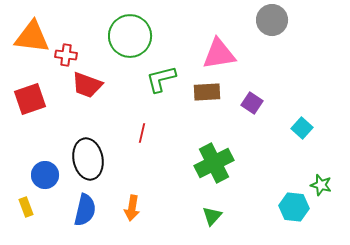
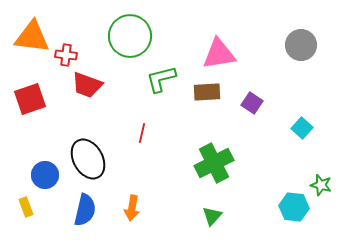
gray circle: moved 29 px right, 25 px down
black ellipse: rotated 18 degrees counterclockwise
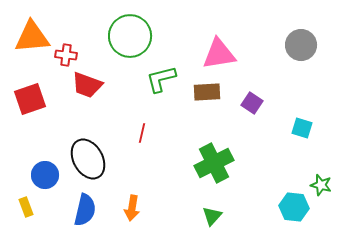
orange triangle: rotated 12 degrees counterclockwise
cyan square: rotated 25 degrees counterclockwise
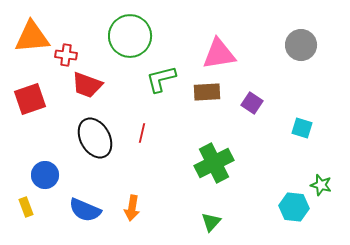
black ellipse: moved 7 px right, 21 px up
blue semicircle: rotated 100 degrees clockwise
green triangle: moved 1 px left, 6 px down
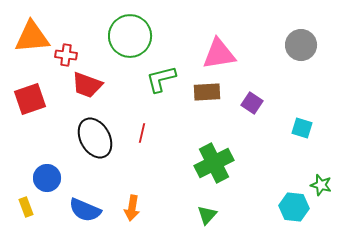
blue circle: moved 2 px right, 3 px down
green triangle: moved 4 px left, 7 px up
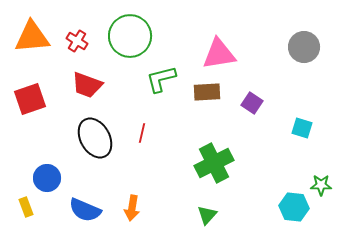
gray circle: moved 3 px right, 2 px down
red cross: moved 11 px right, 14 px up; rotated 25 degrees clockwise
green star: rotated 15 degrees counterclockwise
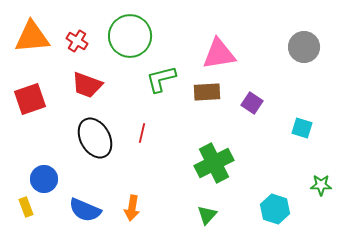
blue circle: moved 3 px left, 1 px down
cyan hexagon: moved 19 px left, 2 px down; rotated 12 degrees clockwise
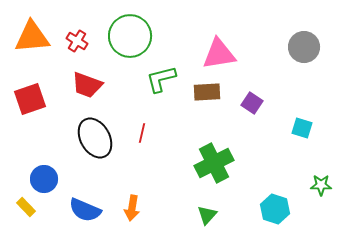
yellow rectangle: rotated 24 degrees counterclockwise
